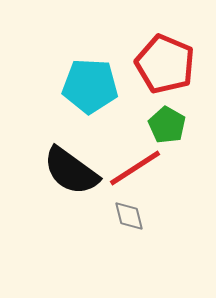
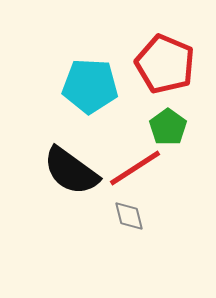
green pentagon: moved 1 px right, 2 px down; rotated 6 degrees clockwise
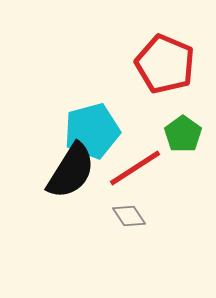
cyan pentagon: moved 2 px right, 45 px down; rotated 18 degrees counterclockwise
green pentagon: moved 15 px right, 7 px down
black semicircle: rotated 94 degrees counterclockwise
gray diamond: rotated 20 degrees counterclockwise
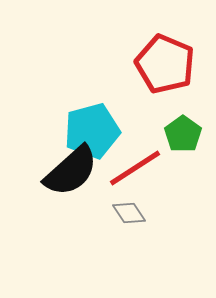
black semicircle: rotated 16 degrees clockwise
gray diamond: moved 3 px up
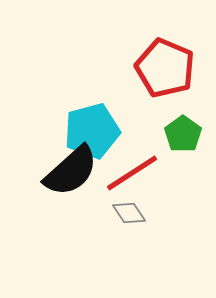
red pentagon: moved 4 px down
red line: moved 3 px left, 5 px down
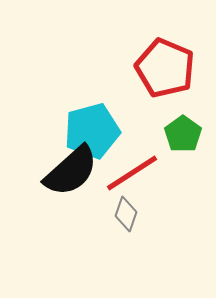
gray diamond: moved 3 px left, 1 px down; rotated 52 degrees clockwise
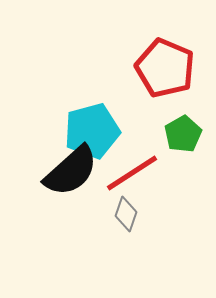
green pentagon: rotated 6 degrees clockwise
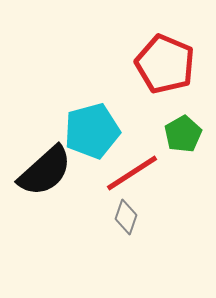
red pentagon: moved 4 px up
black semicircle: moved 26 px left
gray diamond: moved 3 px down
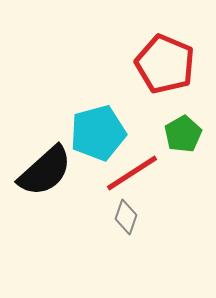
cyan pentagon: moved 6 px right, 2 px down
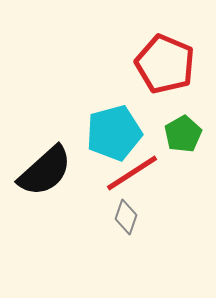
cyan pentagon: moved 16 px right
